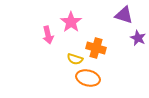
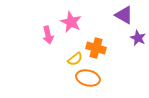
purple triangle: rotated 12 degrees clockwise
pink star: rotated 10 degrees counterclockwise
yellow semicircle: rotated 56 degrees counterclockwise
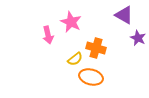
orange ellipse: moved 3 px right, 1 px up
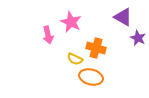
purple triangle: moved 1 px left, 2 px down
yellow semicircle: rotated 63 degrees clockwise
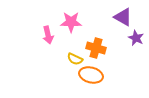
pink star: rotated 25 degrees counterclockwise
purple star: moved 2 px left
orange ellipse: moved 2 px up
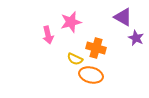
pink star: rotated 15 degrees counterclockwise
